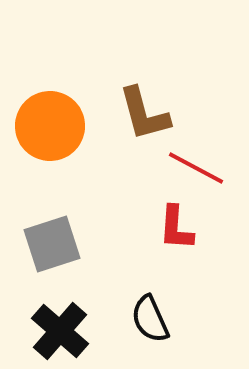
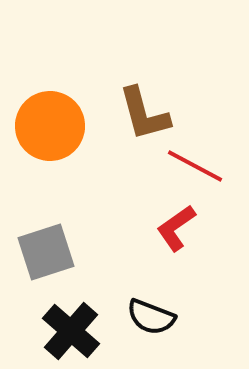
red line: moved 1 px left, 2 px up
red L-shape: rotated 51 degrees clockwise
gray square: moved 6 px left, 8 px down
black semicircle: moved 1 px right, 2 px up; rotated 45 degrees counterclockwise
black cross: moved 11 px right
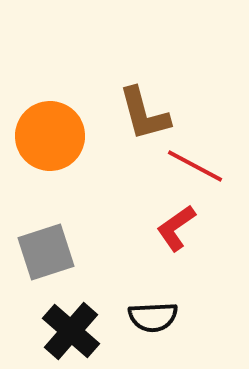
orange circle: moved 10 px down
black semicircle: moved 2 px right; rotated 24 degrees counterclockwise
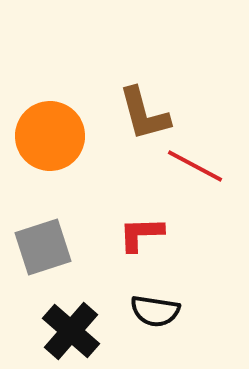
red L-shape: moved 35 px left, 6 px down; rotated 33 degrees clockwise
gray square: moved 3 px left, 5 px up
black semicircle: moved 2 px right, 6 px up; rotated 12 degrees clockwise
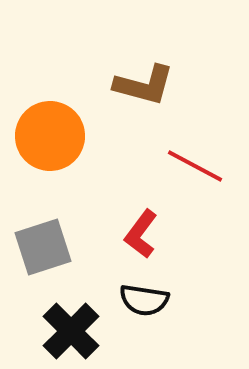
brown L-shape: moved 29 px up; rotated 60 degrees counterclockwise
red L-shape: rotated 51 degrees counterclockwise
black semicircle: moved 11 px left, 11 px up
black cross: rotated 4 degrees clockwise
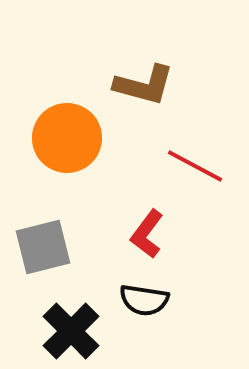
orange circle: moved 17 px right, 2 px down
red L-shape: moved 6 px right
gray square: rotated 4 degrees clockwise
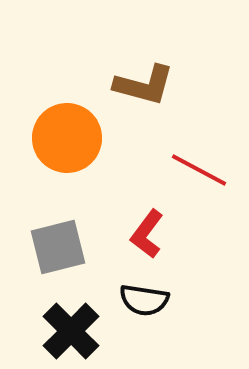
red line: moved 4 px right, 4 px down
gray square: moved 15 px right
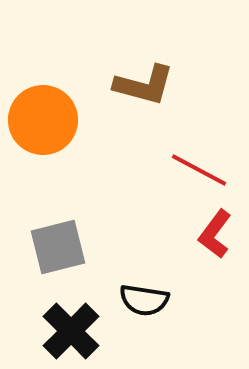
orange circle: moved 24 px left, 18 px up
red L-shape: moved 68 px right
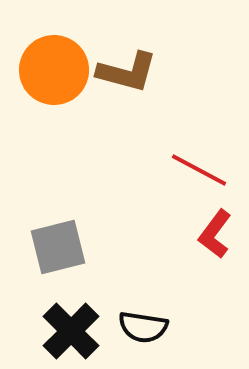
brown L-shape: moved 17 px left, 13 px up
orange circle: moved 11 px right, 50 px up
black semicircle: moved 1 px left, 27 px down
